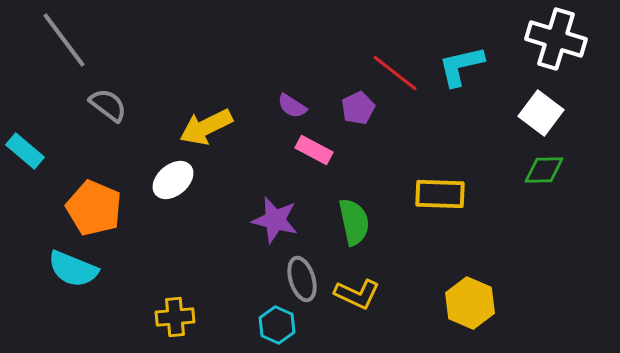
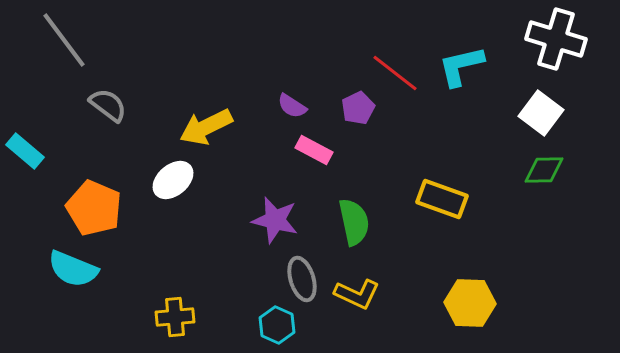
yellow rectangle: moved 2 px right, 5 px down; rotated 18 degrees clockwise
yellow hexagon: rotated 21 degrees counterclockwise
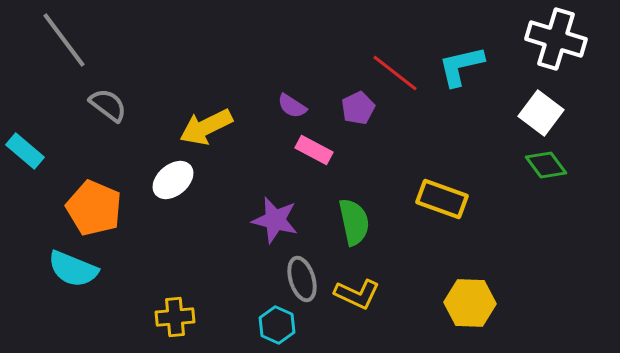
green diamond: moved 2 px right, 5 px up; rotated 54 degrees clockwise
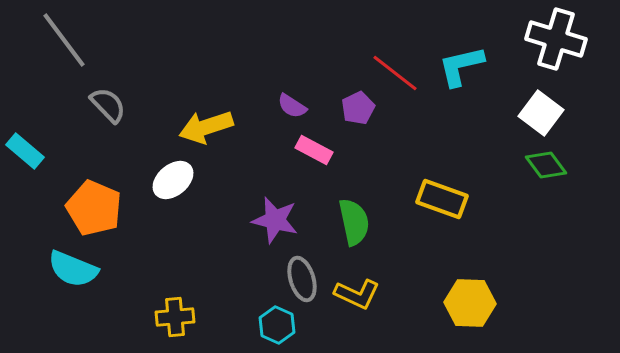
gray semicircle: rotated 9 degrees clockwise
yellow arrow: rotated 8 degrees clockwise
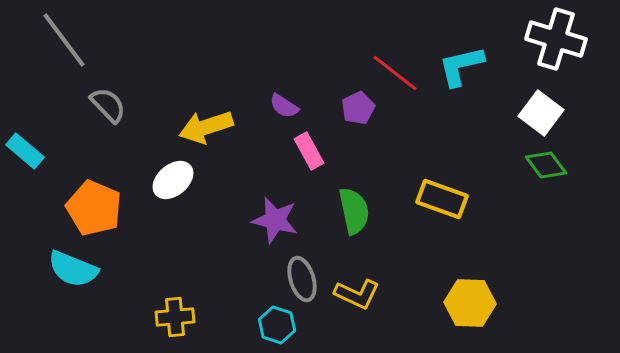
purple semicircle: moved 8 px left
pink rectangle: moved 5 px left, 1 px down; rotated 33 degrees clockwise
green semicircle: moved 11 px up
cyan hexagon: rotated 6 degrees counterclockwise
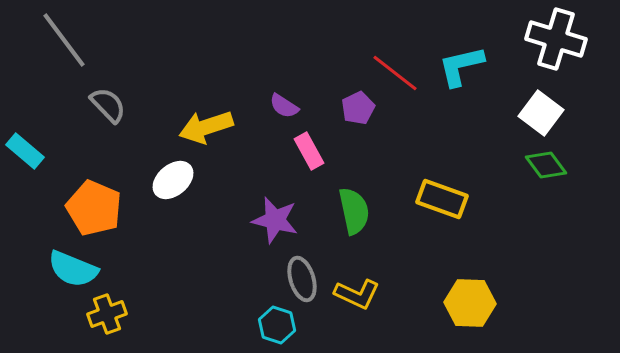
yellow cross: moved 68 px left, 3 px up; rotated 15 degrees counterclockwise
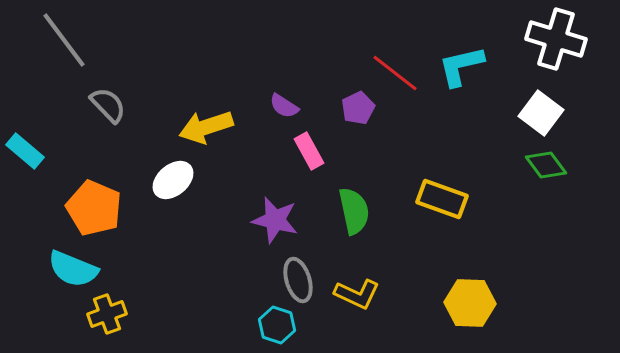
gray ellipse: moved 4 px left, 1 px down
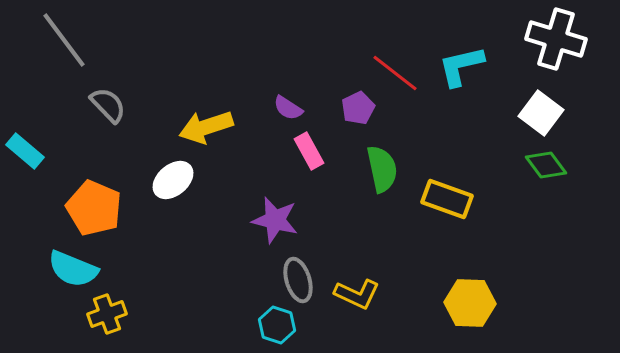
purple semicircle: moved 4 px right, 2 px down
yellow rectangle: moved 5 px right
green semicircle: moved 28 px right, 42 px up
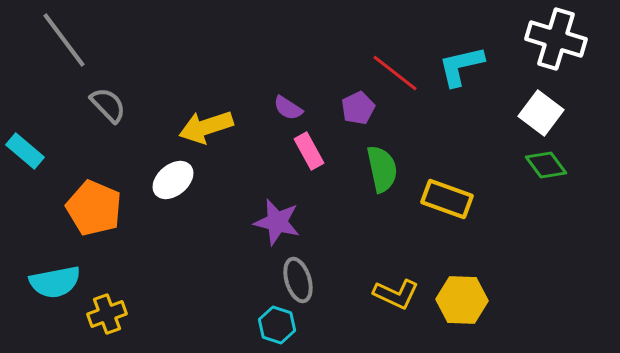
purple star: moved 2 px right, 2 px down
cyan semicircle: moved 18 px left, 13 px down; rotated 33 degrees counterclockwise
yellow L-shape: moved 39 px right
yellow hexagon: moved 8 px left, 3 px up
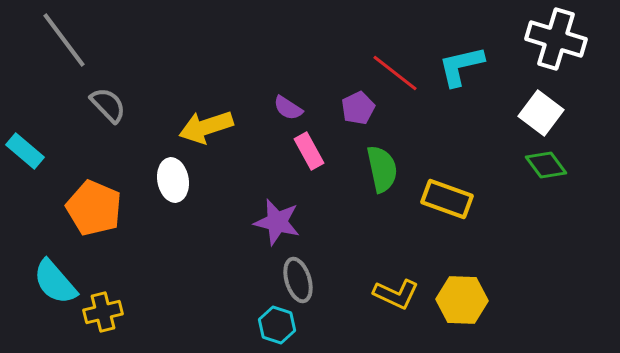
white ellipse: rotated 60 degrees counterclockwise
cyan semicircle: rotated 60 degrees clockwise
yellow cross: moved 4 px left, 2 px up; rotated 6 degrees clockwise
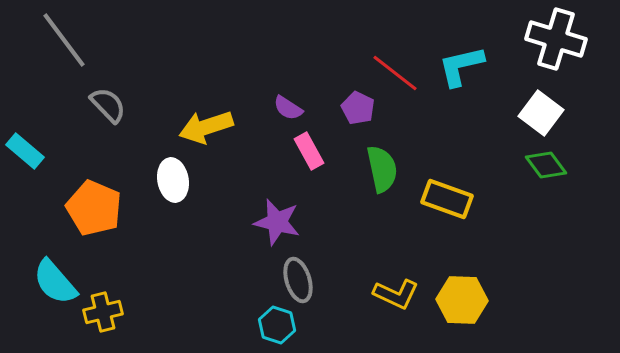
purple pentagon: rotated 20 degrees counterclockwise
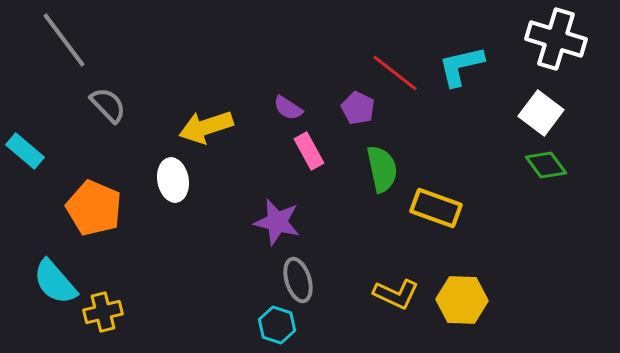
yellow rectangle: moved 11 px left, 9 px down
